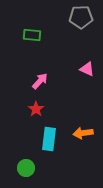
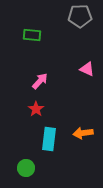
gray pentagon: moved 1 px left, 1 px up
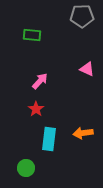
gray pentagon: moved 2 px right
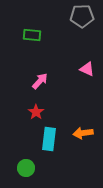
red star: moved 3 px down
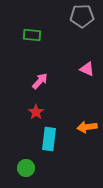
orange arrow: moved 4 px right, 6 px up
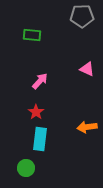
cyan rectangle: moved 9 px left
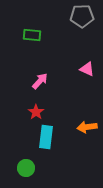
cyan rectangle: moved 6 px right, 2 px up
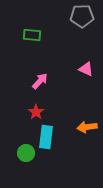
pink triangle: moved 1 px left
green circle: moved 15 px up
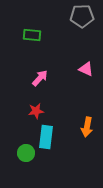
pink arrow: moved 3 px up
red star: moved 1 px up; rotated 28 degrees clockwise
orange arrow: rotated 72 degrees counterclockwise
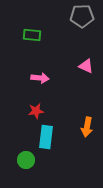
pink triangle: moved 3 px up
pink arrow: rotated 54 degrees clockwise
green circle: moved 7 px down
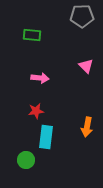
pink triangle: rotated 21 degrees clockwise
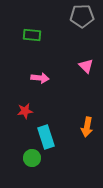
red star: moved 11 px left
cyan rectangle: rotated 25 degrees counterclockwise
green circle: moved 6 px right, 2 px up
